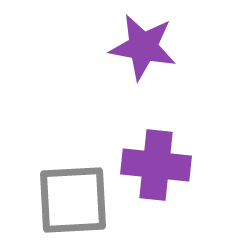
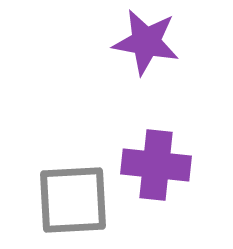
purple star: moved 3 px right, 5 px up
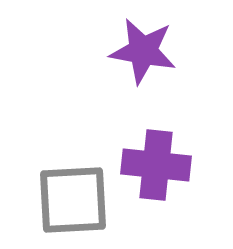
purple star: moved 3 px left, 9 px down
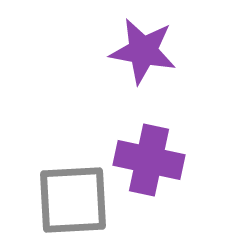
purple cross: moved 7 px left, 5 px up; rotated 6 degrees clockwise
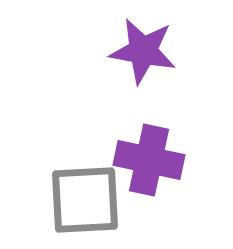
gray square: moved 12 px right
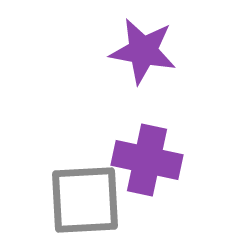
purple cross: moved 2 px left
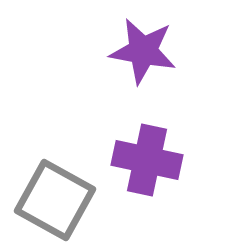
gray square: moved 30 px left; rotated 32 degrees clockwise
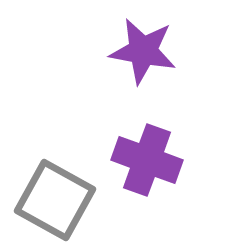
purple cross: rotated 8 degrees clockwise
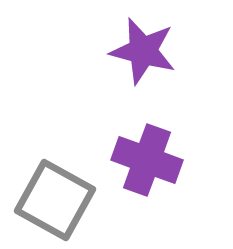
purple star: rotated 4 degrees clockwise
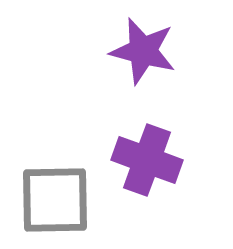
gray square: rotated 30 degrees counterclockwise
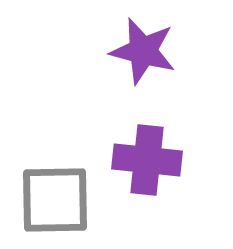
purple cross: rotated 14 degrees counterclockwise
